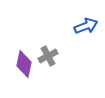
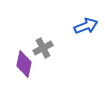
gray cross: moved 5 px left, 8 px up
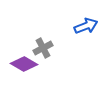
purple diamond: rotated 72 degrees counterclockwise
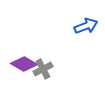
gray cross: moved 21 px down
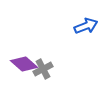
purple diamond: rotated 12 degrees clockwise
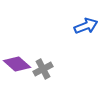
purple diamond: moved 7 px left
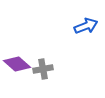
gray cross: rotated 18 degrees clockwise
